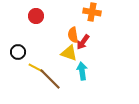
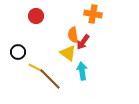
orange cross: moved 1 px right, 2 px down
yellow triangle: moved 1 px left; rotated 18 degrees clockwise
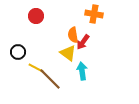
orange cross: moved 1 px right
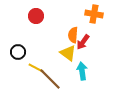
orange semicircle: rotated 14 degrees clockwise
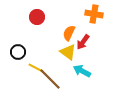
red circle: moved 1 px right, 1 px down
orange semicircle: moved 4 px left, 2 px up; rotated 21 degrees clockwise
yellow triangle: moved 1 px up
cyan arrow: rotated 54 degrees counterclockwise
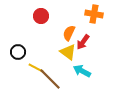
red circle: moved 4 px right, 1 px up
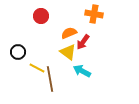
orange semicircle: rotated 42 degrees clockwise
yellow line: moved 1 px right
brown line: rotated 35 degrees clockwise
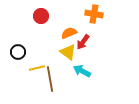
yellow line: rotated 42 degrees counterclockwise
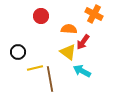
orange cross: rotated 18 degrees clockwise
orange semicircle: moved 4 px up; rotated 28 degrees clockwise
yellow line: moved 2 px left
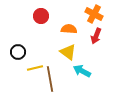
red arrow: moved 13 px right, 6 px up; rotated 14 degrees counterclockwise
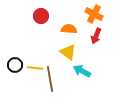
black circle: moved 3 px left, 13 px down
yellow line: rotated 21 degrees clockwise
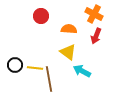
brown line: moved 1 px left
